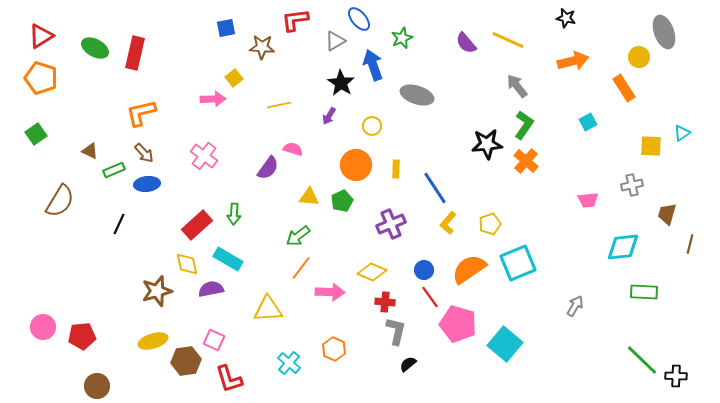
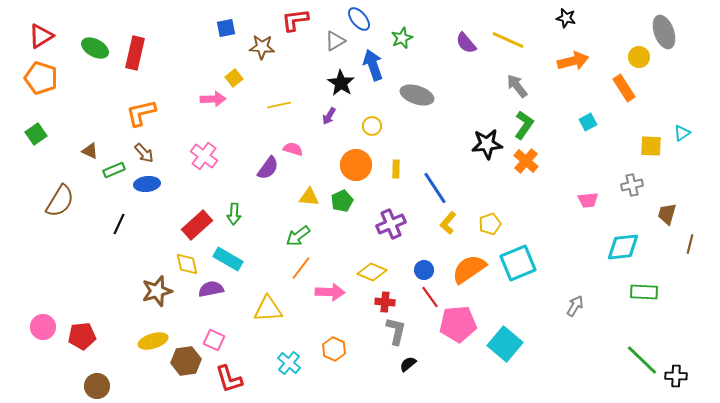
pink pentagon at (458, 324): rotated 21 degrees counterclockwise
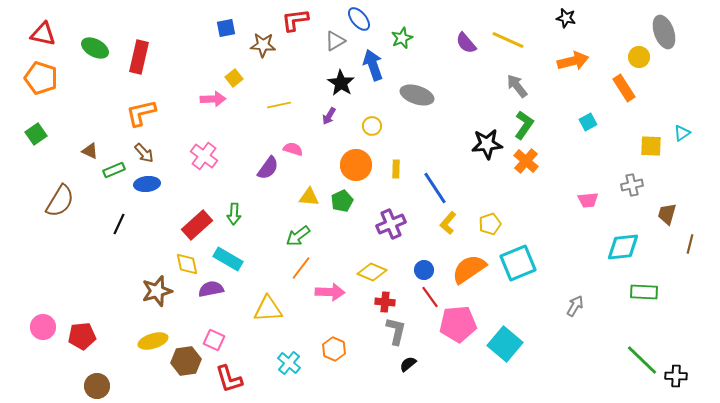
red triangle at (41, 36): moved 2 px right, 2 px up; rotated 44 degrees clockwise
brown star at (262, 47): moved 1 px right, 2 px up
red rectangle at (135, 53): moved 4 px right, 4 px down
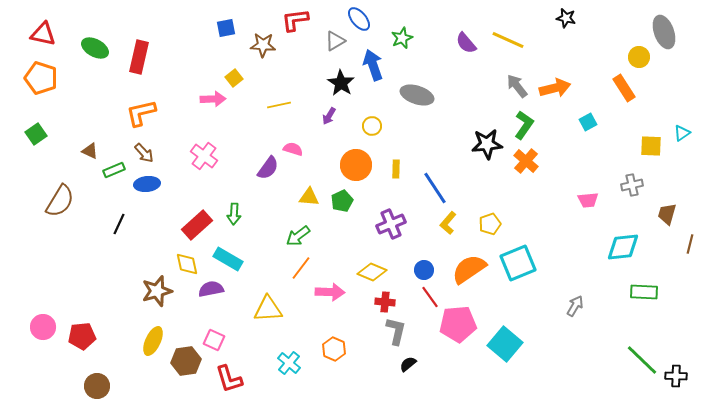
orange arrow at (573, 61): moved 18 px left, 27 px down
yellow ellipse at (153, 341): rotated 48 degrees counterclockwise
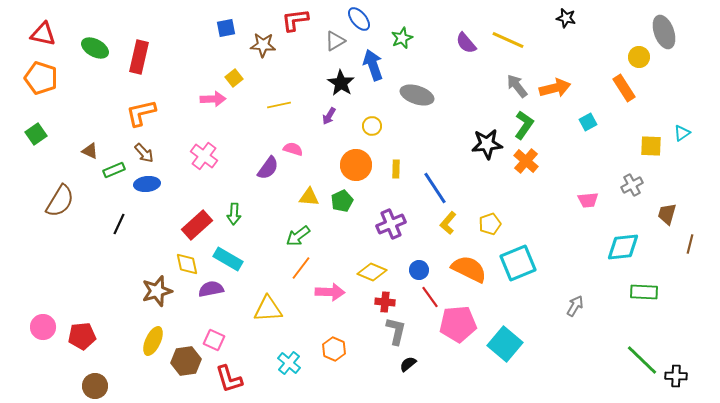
gray cross at (632, 185): rotated 15 degrees counterclockwise
orange semicircle at (469, 269): rotated 60 degrees clockwise
blue circle at (424, 270): moved 5 px left
brown circle at (97, 386): moved 2 px left
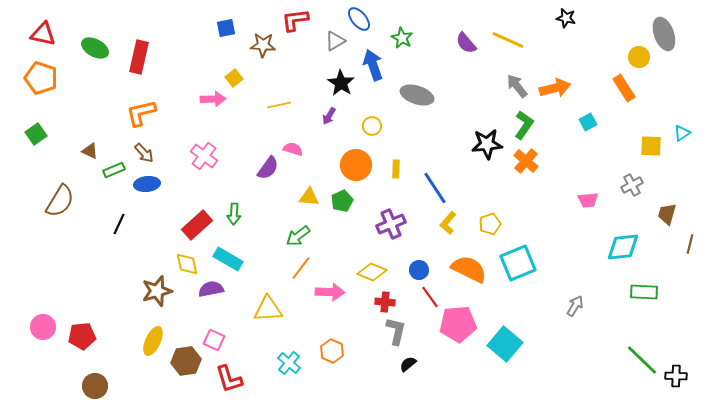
gray ellipse at (664, 32): moved 2 px down
green star at (402, 38): rotated 20 degrees counterclockwise
orange hexagon at (334, 349): moved 2 px left, 2 px down
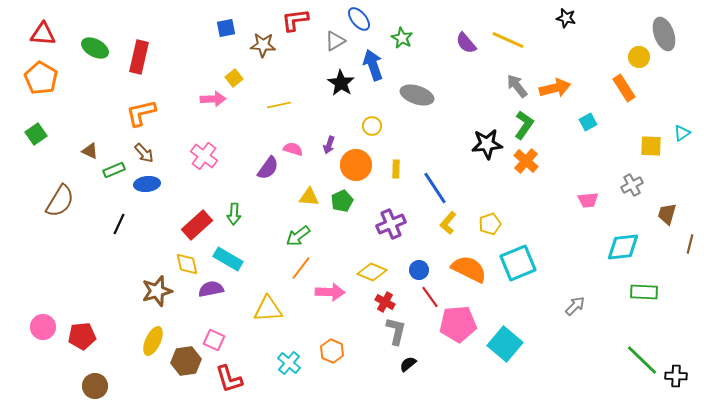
red triangle at (43, 34): rotated 8 degrees counterclockwise
orange pentagon at (41, 78): rotated 12 degrees clockwise
purple arrow at (329, 116): moved 29 px down; rotated 12 degrees counterclockwise
red cross at (385, 302): rotated 24 degrees clockwise
gray arrow at (575, 306): rotated 15 degrees clockwise
